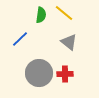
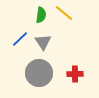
gray triangle: moved 26 px left; rotated 18 degrees clockwise
red cross: moved 10 px right
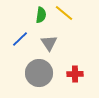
gray triangle: moved 6 px right, 1 px down
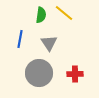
blue line: rotated 36 degrees counterclockwise
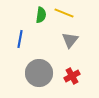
yellow line: rotated 18 degrees counterclockwise
gray triangle: moved 21 px right, 3 px up; rotated 12 degrees clockwise
red cross: moved 3 px left, 2 px down; rotated 28 degrees counterclockwise
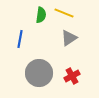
gray triangle: moved 1 px left, 2 px up; rotated 18 degrees clockwise
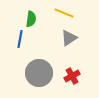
green semicircle: moved 10 px left, 4 px down
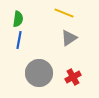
green semicircle: moved 13 px left
blue line: moved 1 px left, 1 px down
red cross: moved 1 px right, 1 px down
